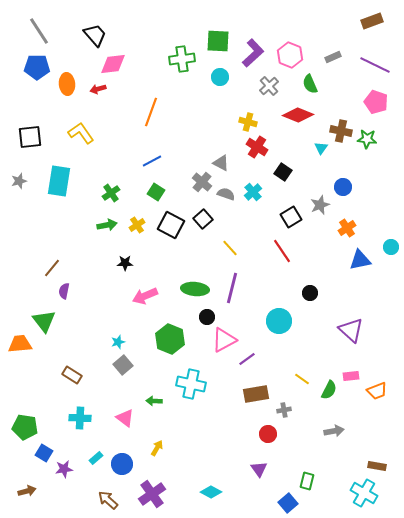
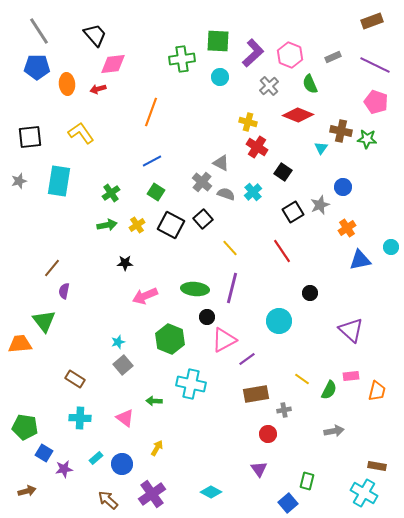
black square at (291, 217): moved 2 px right, 5 px up
brown rectangle at (72, 375): moved 3 px right, 4 px down
orange trapezoid at (377, 391): rotated 55 degrees counterclockwise
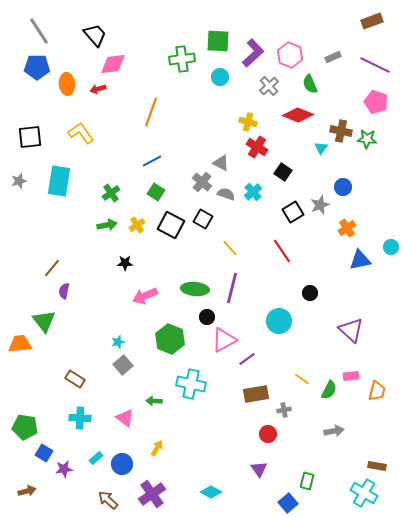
black square at (203, 219): rotated 18 degrees counterclockwise
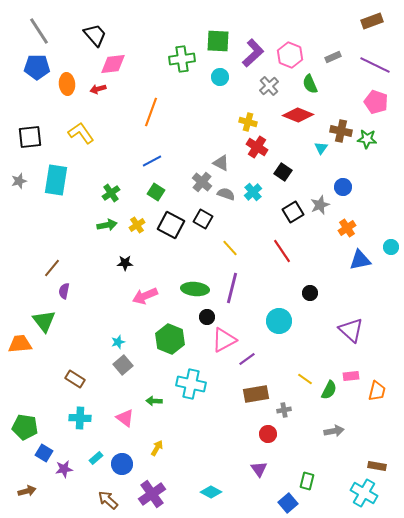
cyan rectangle at (59, 181): moved 3 px left, 1 px up
yellow line at (302, 379): moved 3 px right
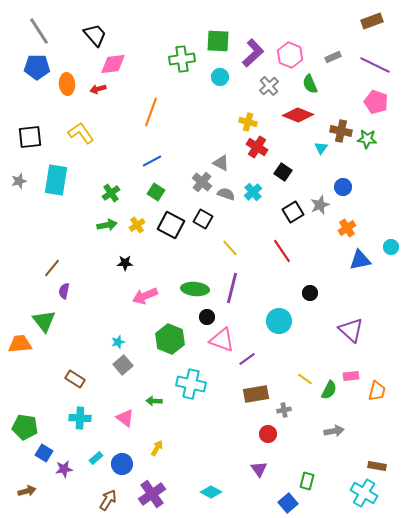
pink triangle at (224, 340): moved 2 px left; rotated 48 degrees clockwise
brown arrow at (108, 500): rotated 80 degrees clockwise
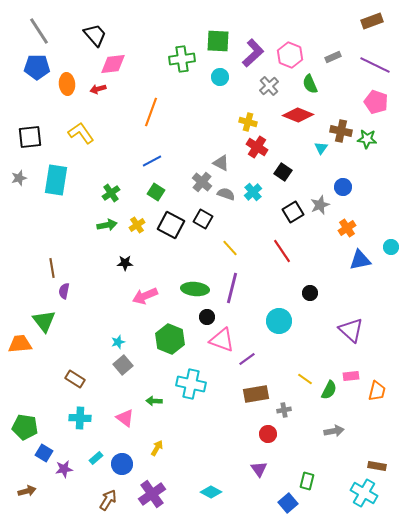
gray star at (19, 181): moved 3 px up
brown line at (52, 268): rotated 48 degrees counterclockwise
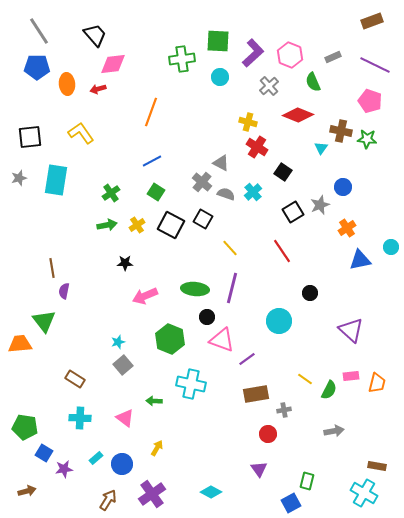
green semicircle at (310, 84): moved 3 px right, 2 px up
pink pentagon at (376, 102): moved 6 px left, 1 px up
orange trapezoid at (377, 391): moved 8 px up
blue square at (288, 503): moved 3 px right; rotated 12 degrees clockwise
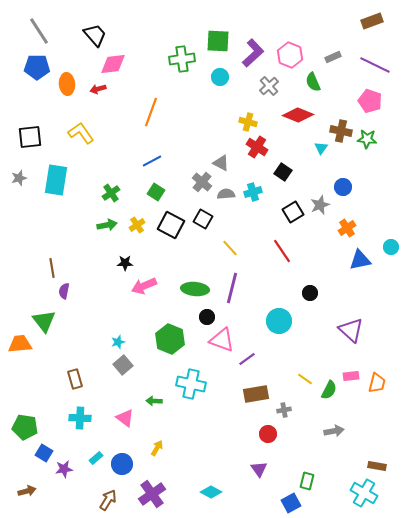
cyan cross at (253, 192): rotated 24 degrees clockwise
gray semicircle at (226, 194): rotated 24 degrees counterclockwise
pink arrow at (145, 296): moved 1 px left, 10 px up
brown rectangle at (75, 379): rotated 42 degrees clockwise
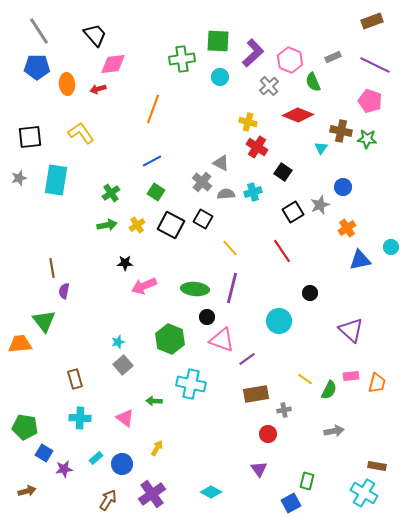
pink hexagon at (290, 55): moved 5 px down
orange line at (151, 112): moved 2 px right, 3 px up
